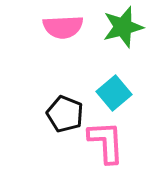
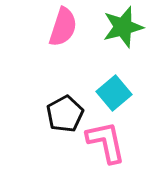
pink semicircle: rotated 69 degrees counterclockwise
black pentagon: rotated 21 degrees clockwise
pink L-shape: rotated 9 degrees counterclockwise
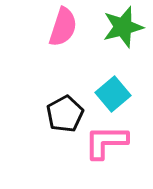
cyan square: moved 1 px left, 1 px down
pink L-shape: rotated 78 degrees counterclockwise
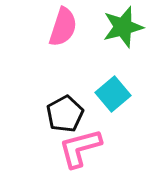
pink L-shape: moved 26 px left, 6 px down; rotated 15 degrees counterclockwise
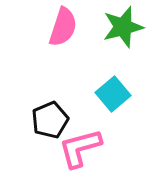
black pentagon: moved 15 px left, 6 px down; rotated 6 degrees clockwise
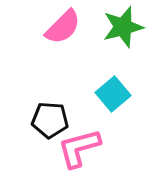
pink semicircle: rotated 27 degrees clockwise
black pentagon: rotated 27 degrees clockwise
pink L-shape: moved 1 px left
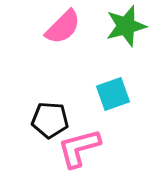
green star: moved 3 px right, 1 px up
cyan square: rotated 20 degrees clockwise
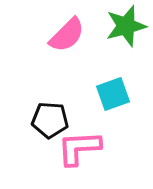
pink semicircle: moved 4 px right, 8 px down
pink L-shape: rotated 12 degrees clockwise
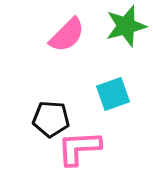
black pentagon: moved 1 px right, 1 px up
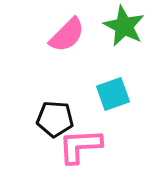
green star: moved 2 px left; rotated 30 degrees counterclockwise
black pentagon: moved 4 px right
pink L-shape: moved 1 px right, 2 px up
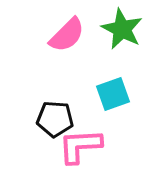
green star: moved 2 px left, 3 px down
